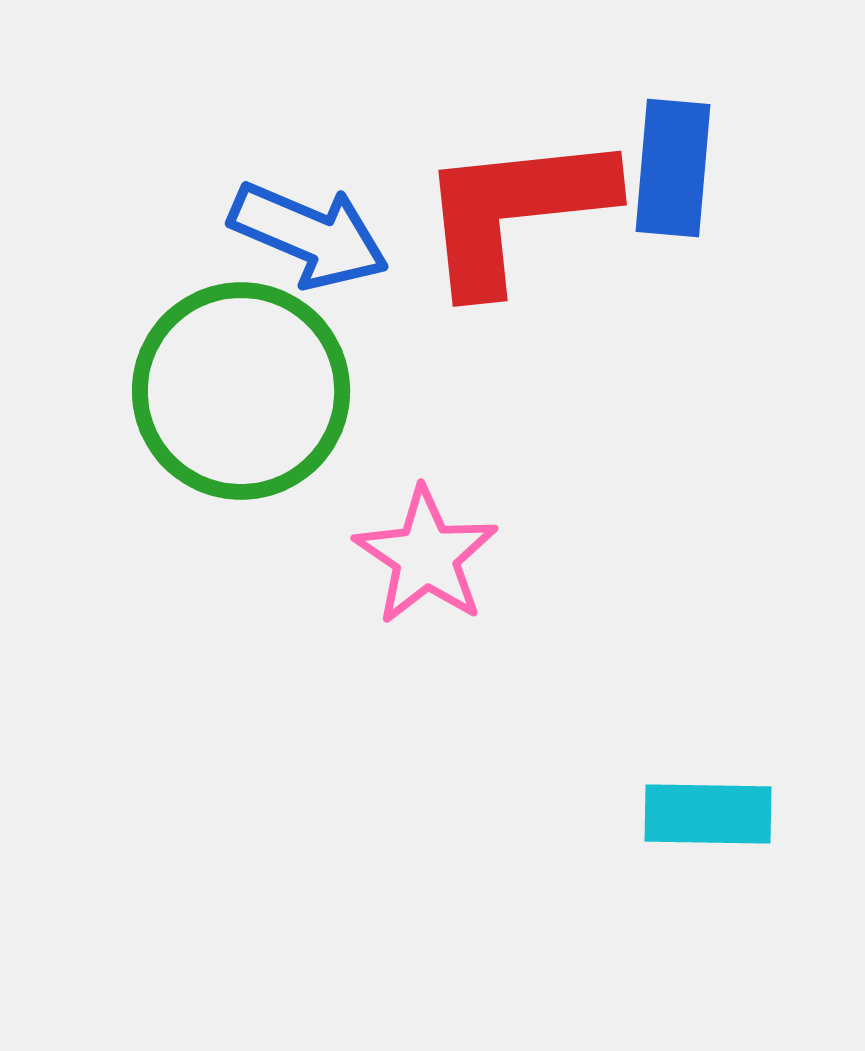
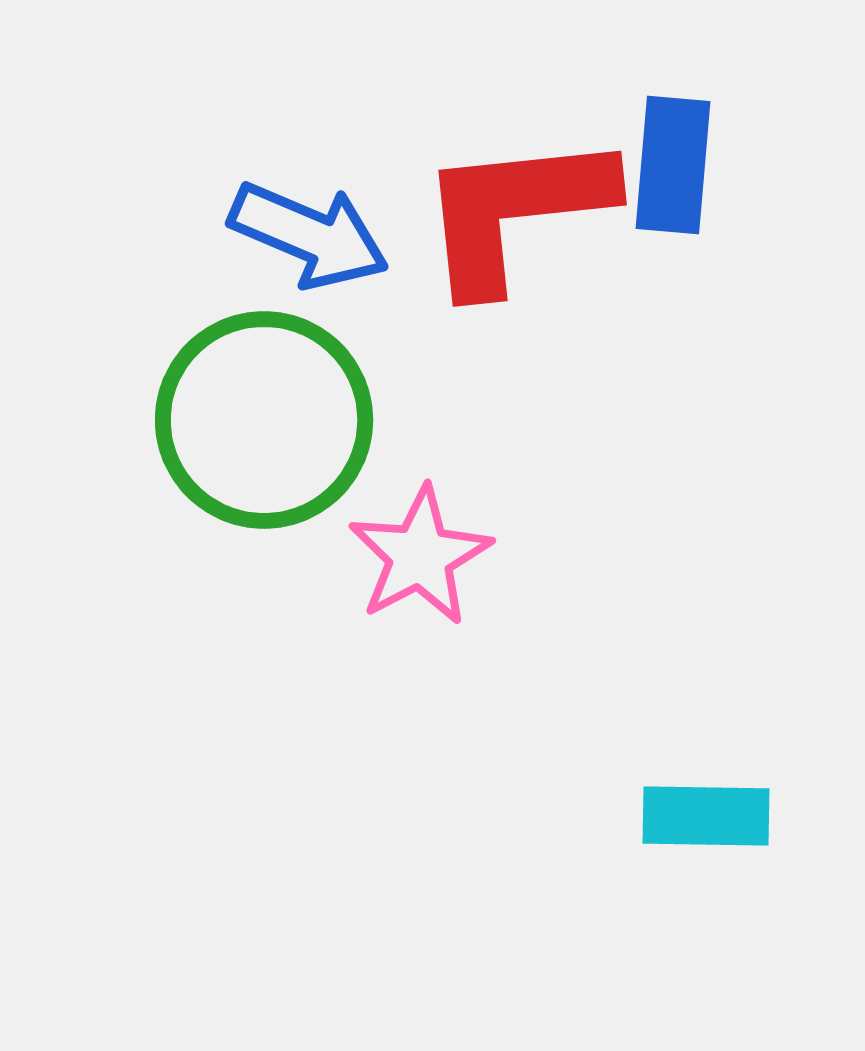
blue rectangle: moved 3 px up
green circle: moved 23 px right, 29 px down
pink star: moved 6 px left; rotated 10 degrees clockwise
cyan rectangle: moved 2 px left, 2 px down
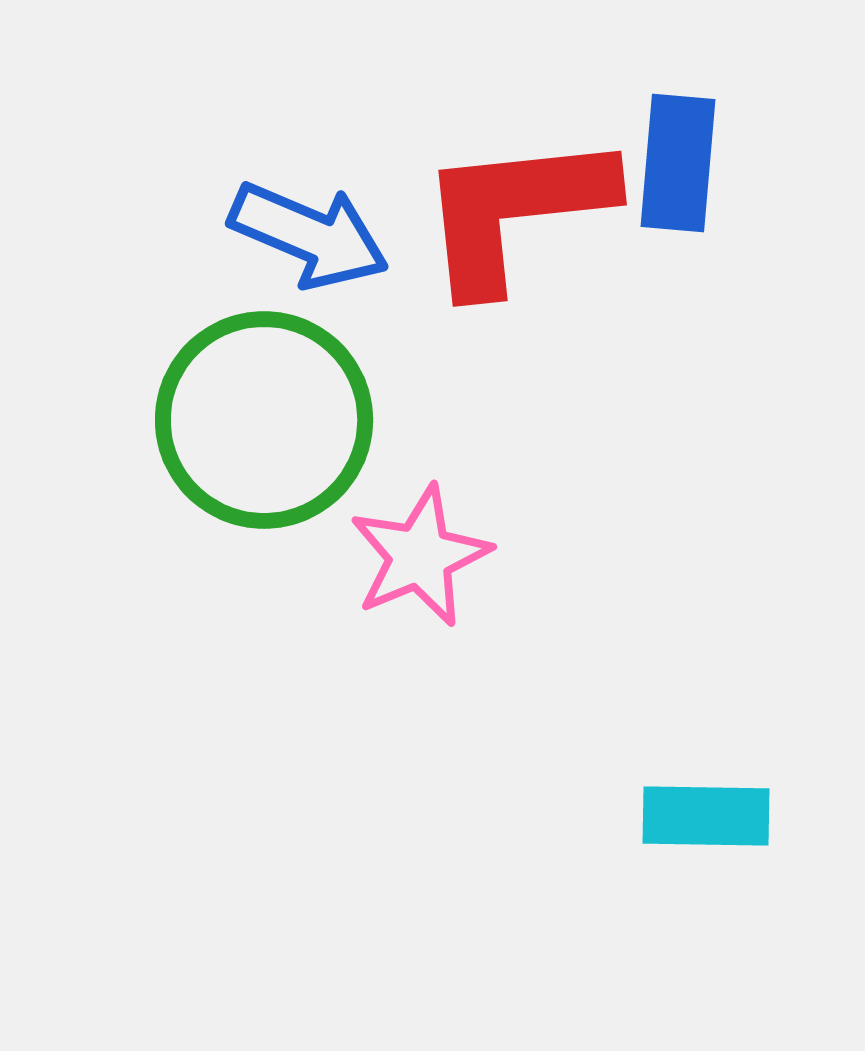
blue rectangle: moved 5 px right, 2 px up
pink star: rotated 5 degrees clockwise
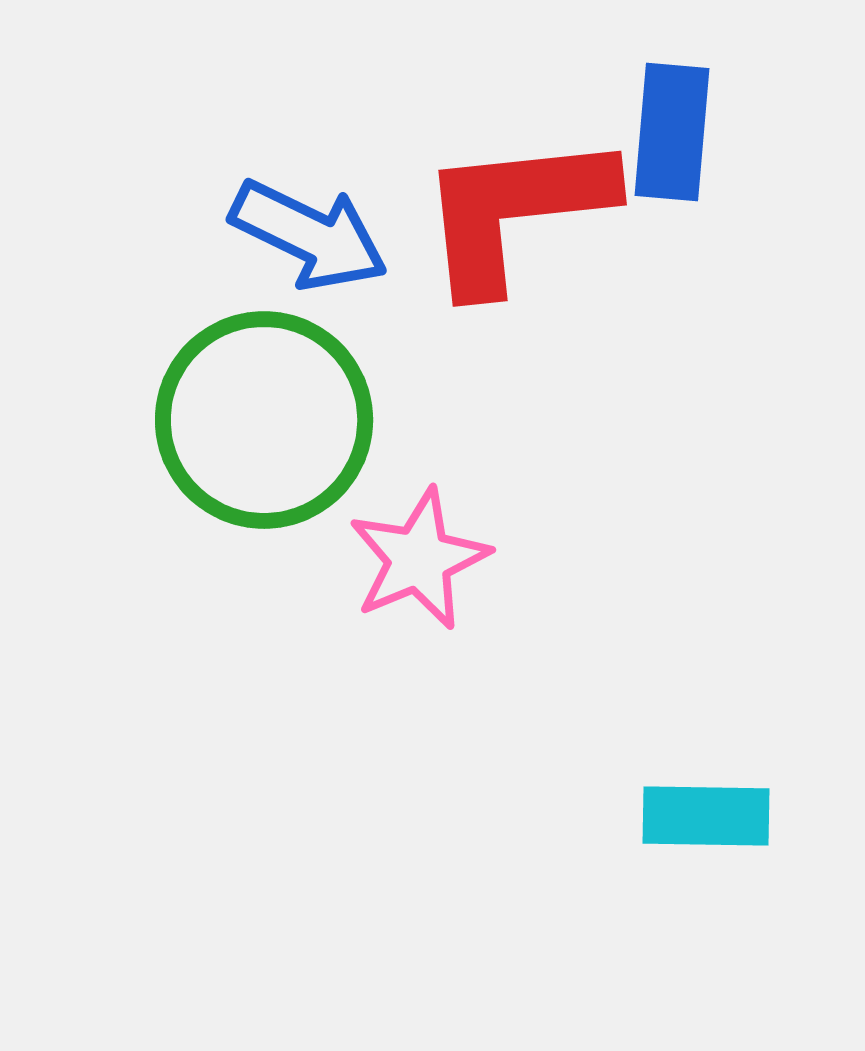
blue rectangle: moved 6 px left, 31 px up
blue arrow: rotated 3 degrees clockwise
pink star: moved 1 px left, 3 px down
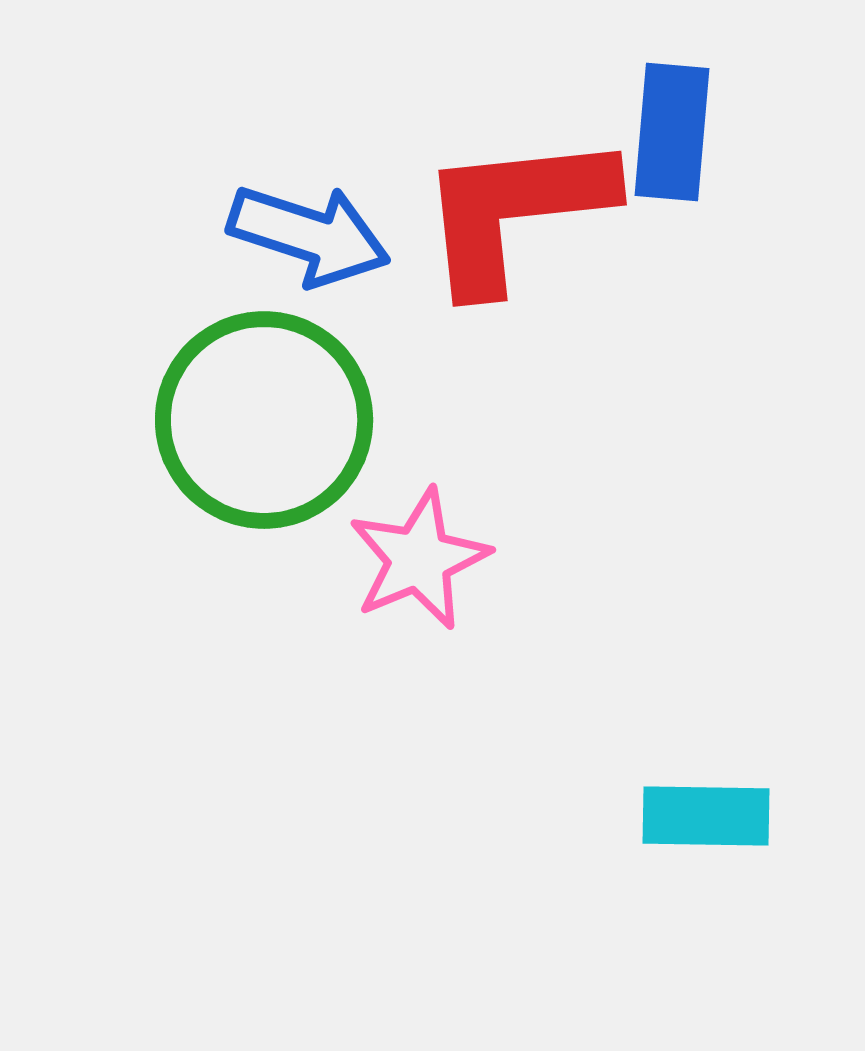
blue arrow: rotated 8 degrees counterclockwise
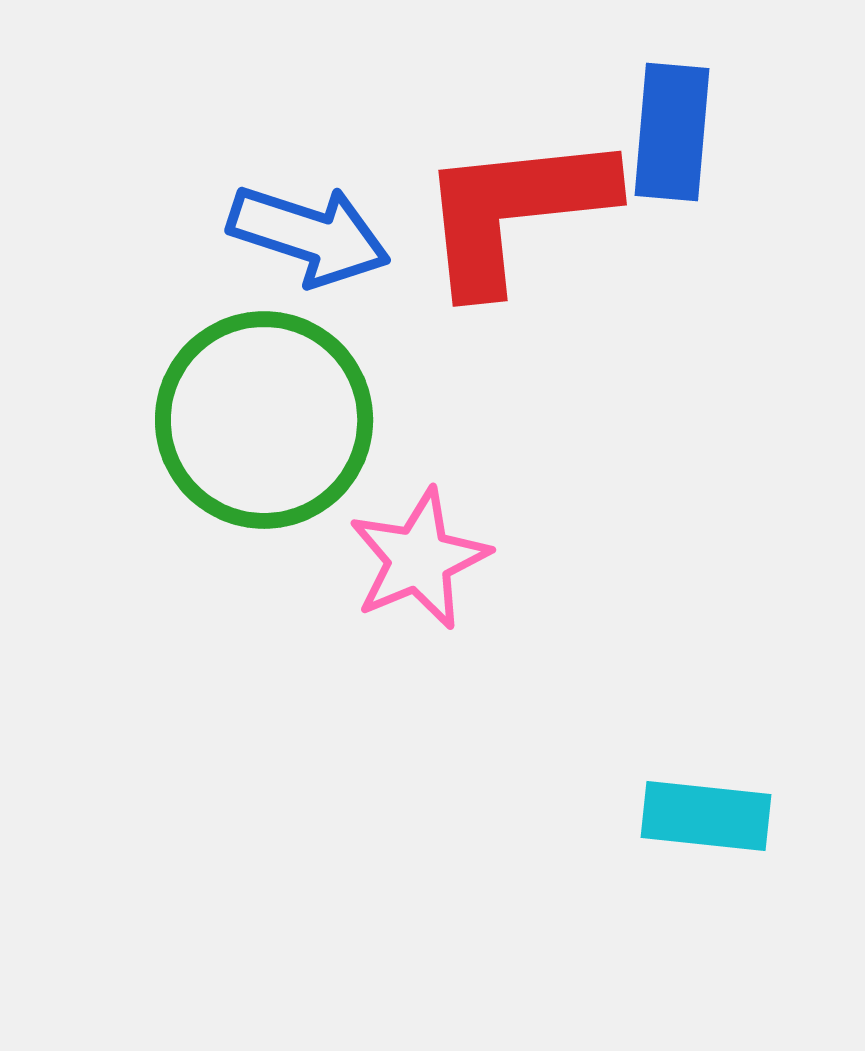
cyan rectangle: rotated 5 degrees clockwise
